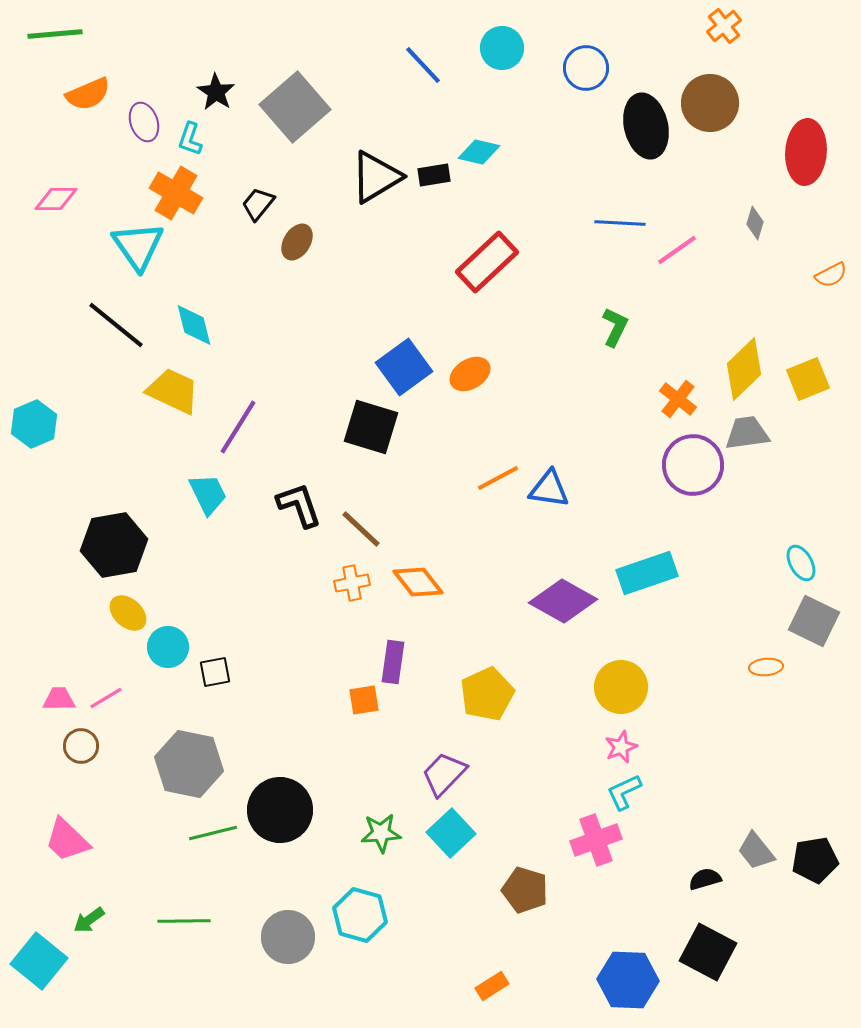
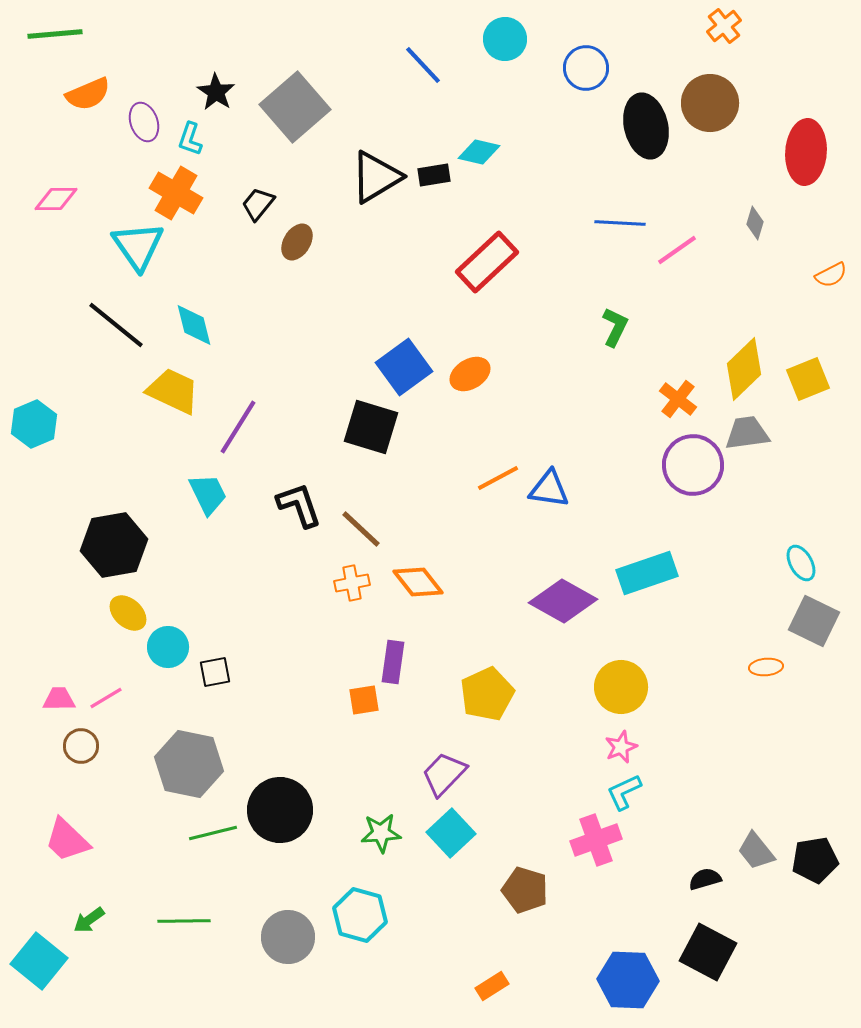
cyan circle at (502, 48): moved 3 px right, 9 px up
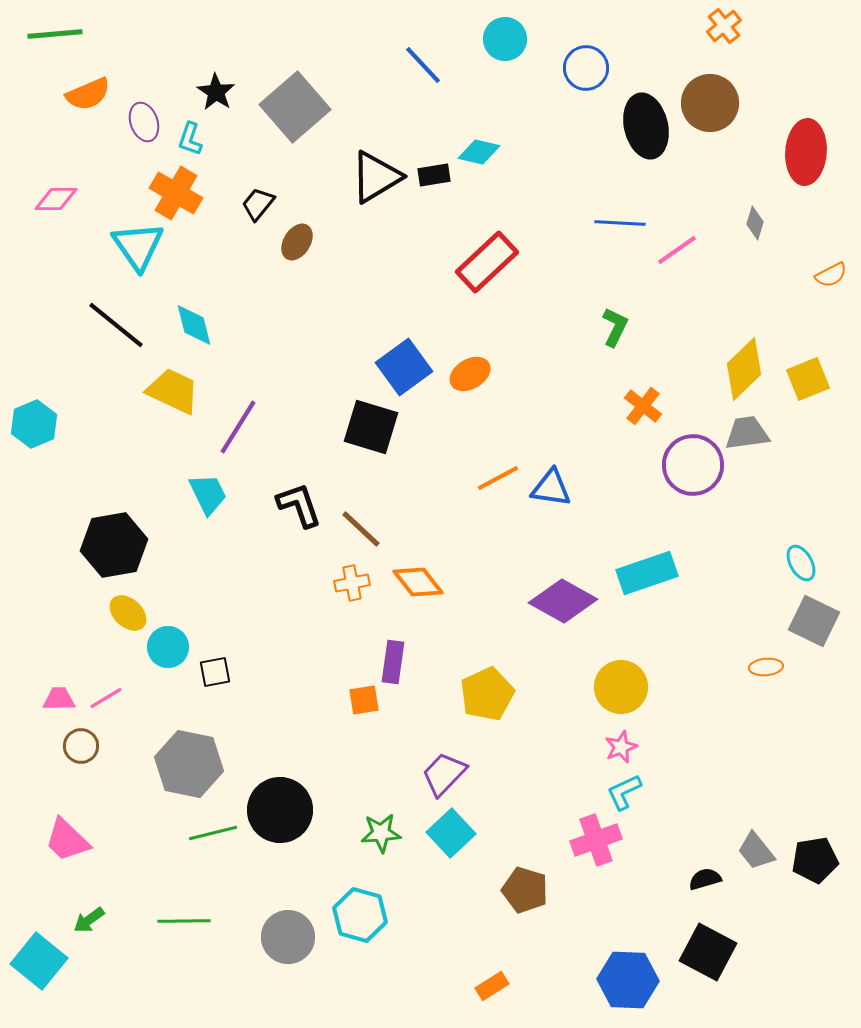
orange cross at (678, 399): moved 35 px left, 7 px down
blue triangle at (549, 489): moved 2 px right, 1 px up
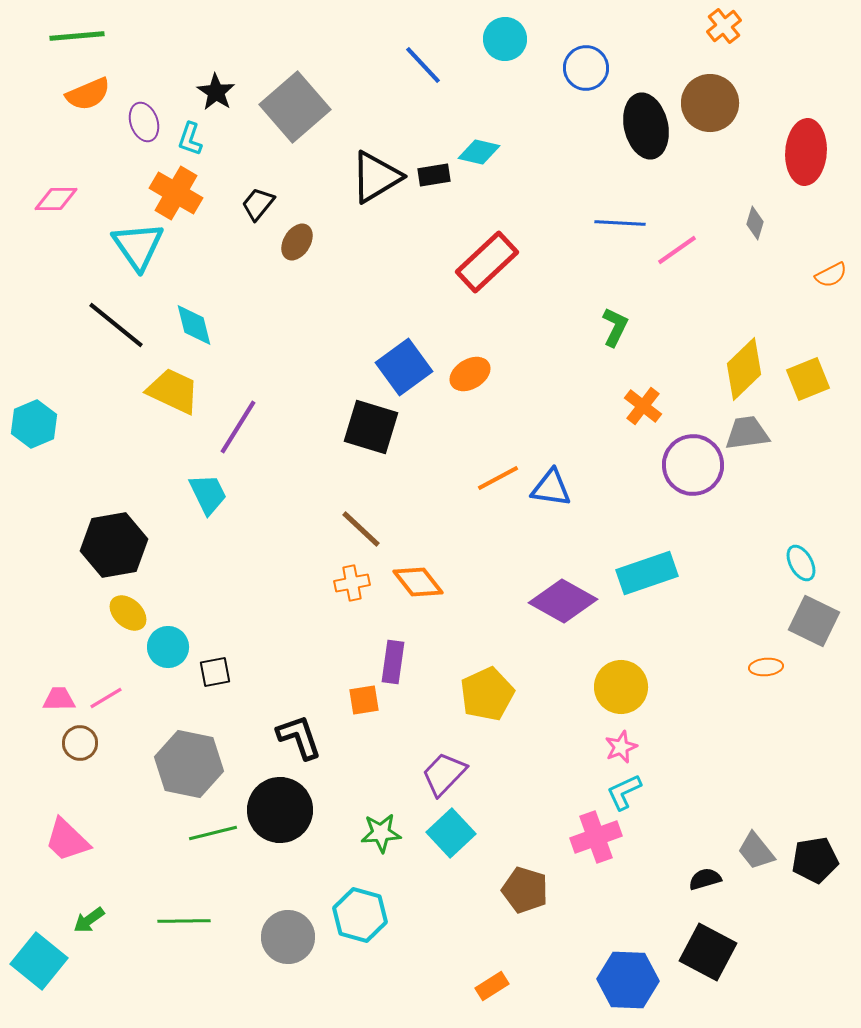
green line at (55, 34): moved 22 px right, 2 px down
black L-shape at (299, 505): moved 232 px down
brown circle at (81, 746): moved 1 px left, 3 px up
pink cross at (596, 840): moved 3 px up
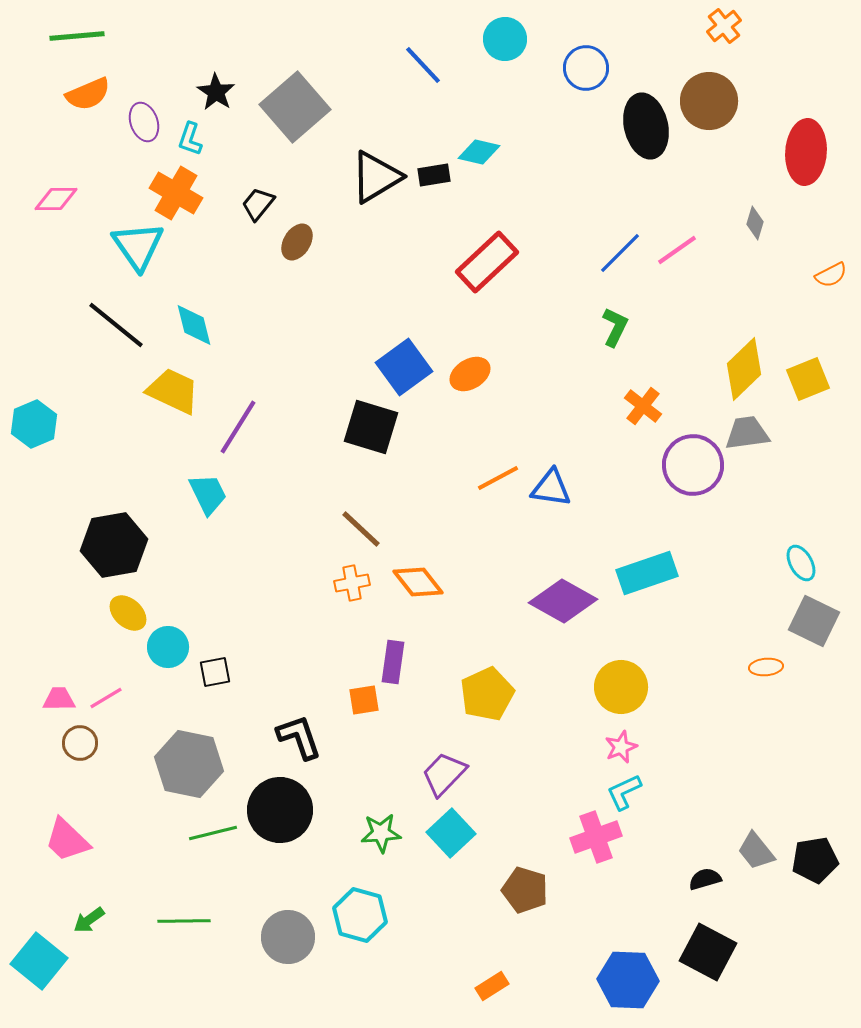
brown circle at (710, 103): moved 1 px left, 2 px up
blue line at (620, 223): moved 30 px down; rotated 48 degrees counterclockwise
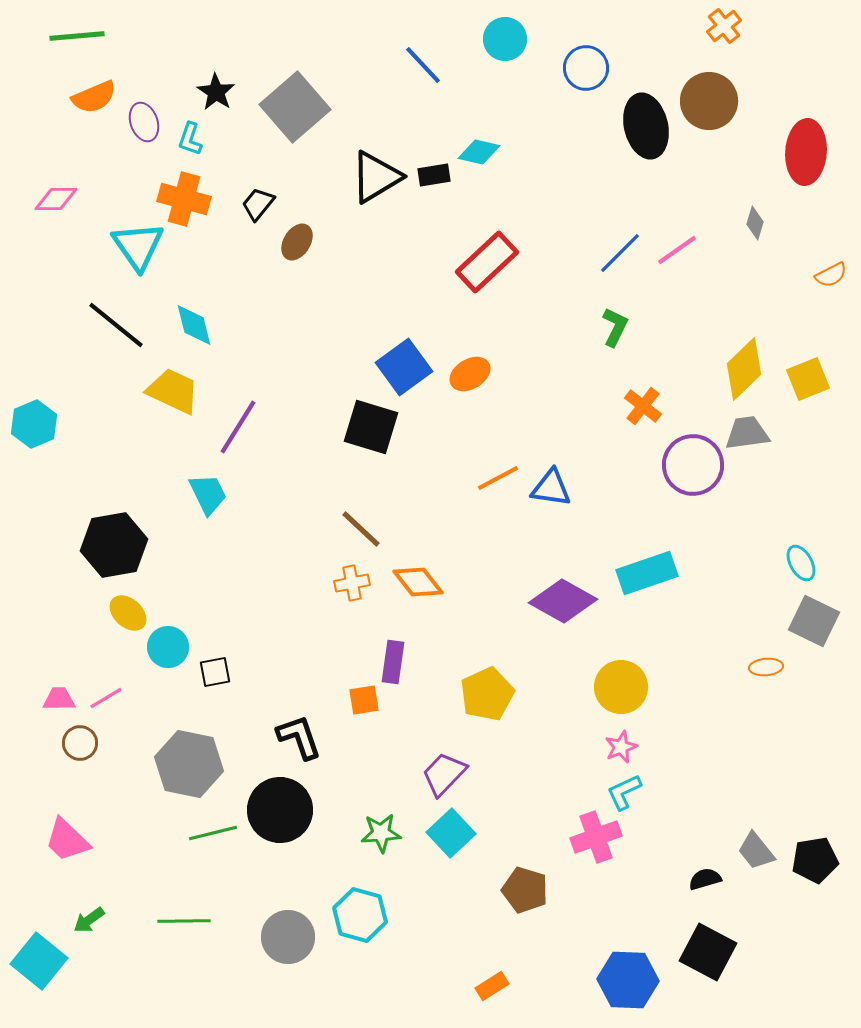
orange semicircle at (88, 94): moved 6 px right, 3 px down
orange cross at (176, 193): moved 8 px right, 6 px down; rotated 15 degrees counterclockwise
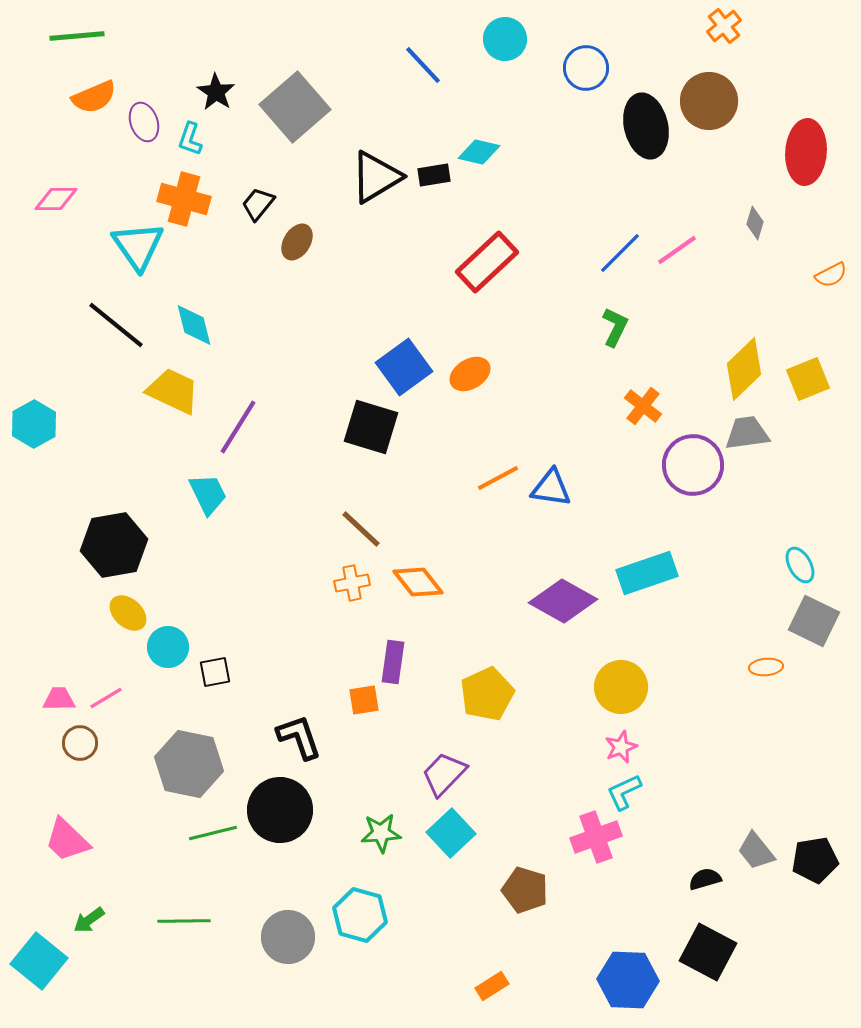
cyan hexagon at (34, 424): rotated 6 degrees counterclockwise
cyan ellipse at (801, 563): moved 1 px left, 2 px down
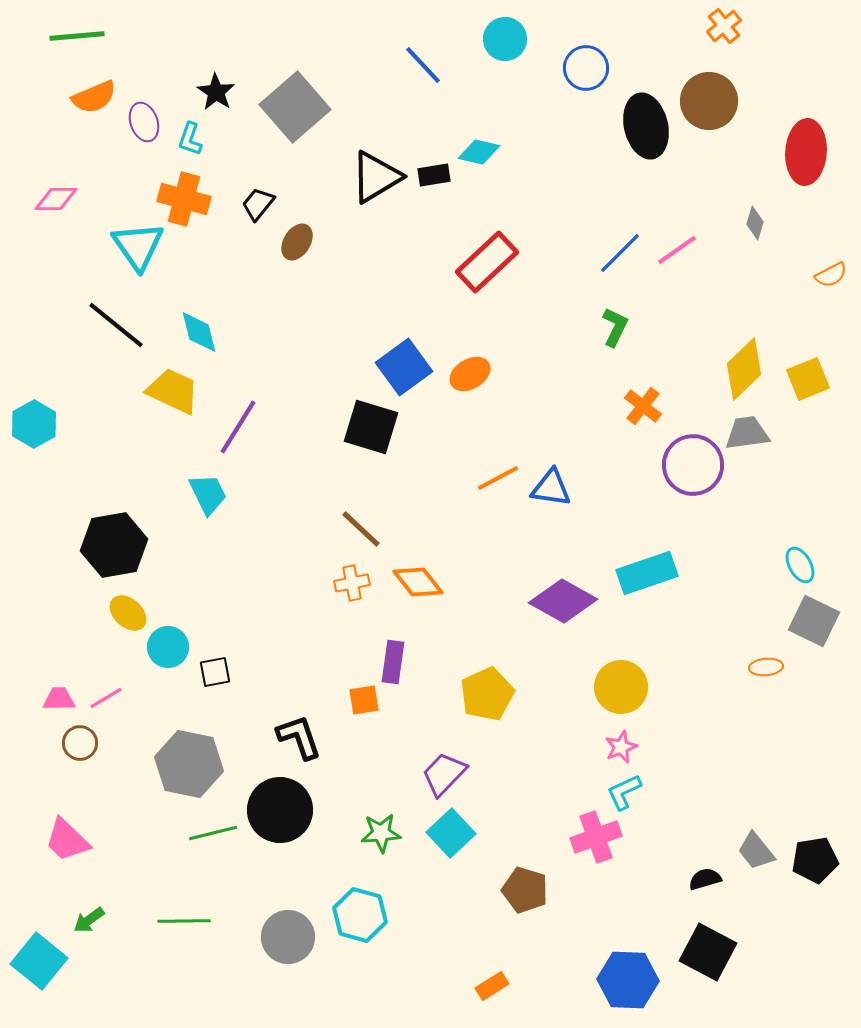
cyan diamond at (194, 325): moved 5 px right, 7 px down
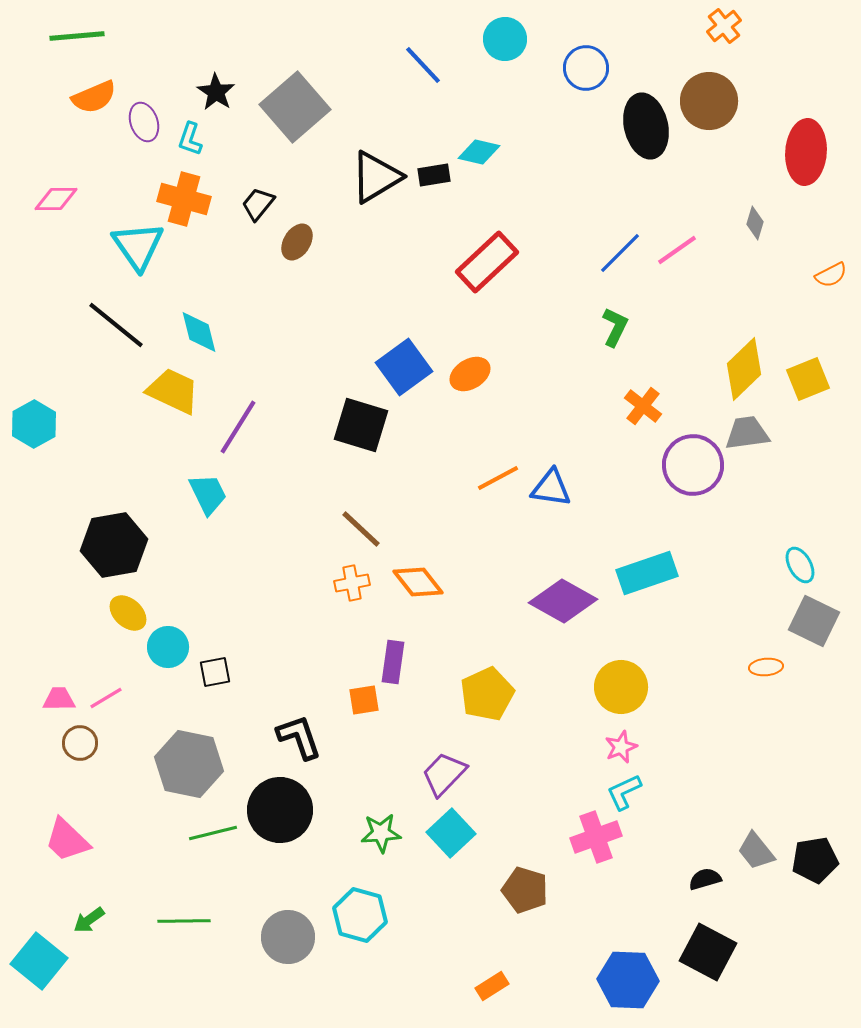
black square at (371, 427): moved 10 px left, 2 px up
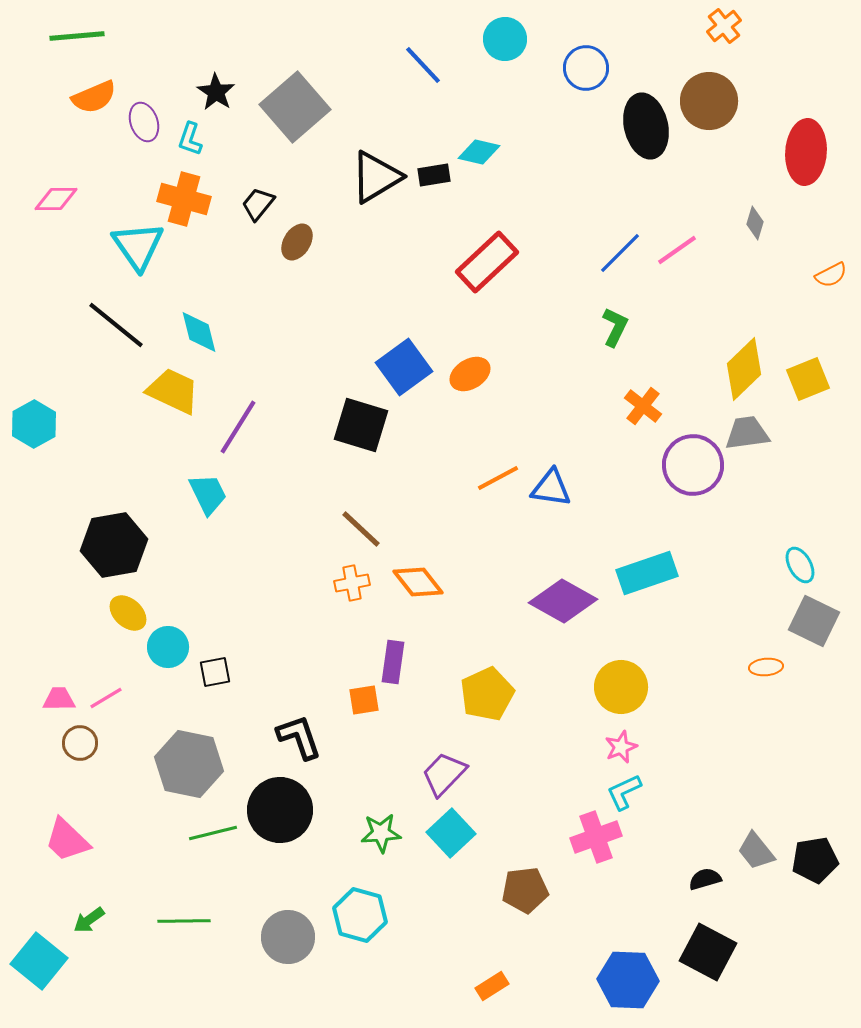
brown pentagon at (525, 890): rotated 24 degrees counterclockwise
